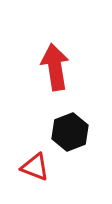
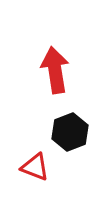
red arrow: moved 3 px down
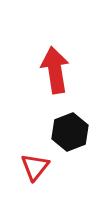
red triangle: rotated 48 degrees clockwise
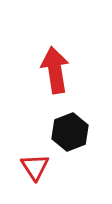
red triangle: rotated 12 degrees counterclockwise
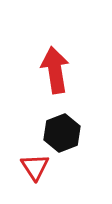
black hexagon: moved 8 px left, 1 px down
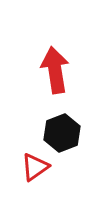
red triangle: rotated 28 degrees clockwise
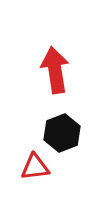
red triangle: rotated 28 degrees clockwise
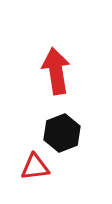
red arrow: moved 1 px right, 1 px down
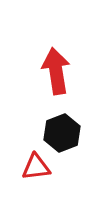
red triangle: moved 1 px right
